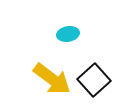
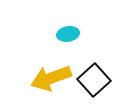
yellow arrow: moved 1 px left, 1 px up; rotated 123 degrees clockwise
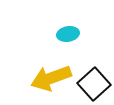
black square: moved 4 px down
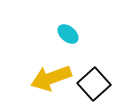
cyan ellipse: rotated 50 degrees clockwise
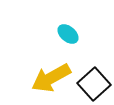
yellow arrow: rotated 9 degrees counterclockwise
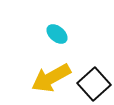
cyan ellipse: moved 11 px left
